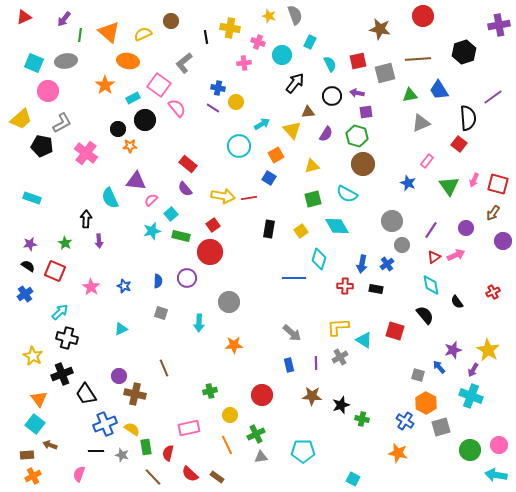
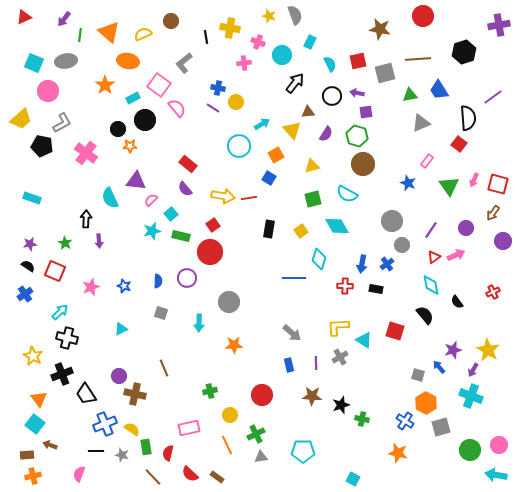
pink star at (91, 287): rotated 18 degrees clockwise
orange cross at (33, 476): rotated 14 degrees clockwise
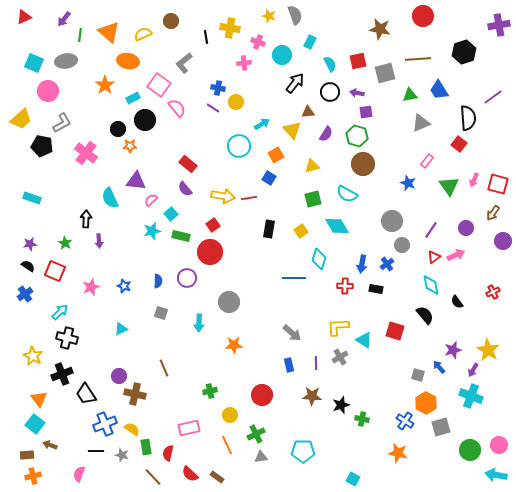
black circle at (332, 96): moved 2 px left, 4 px up
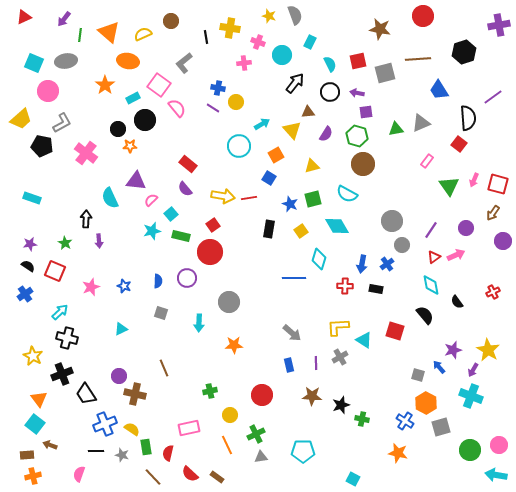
green triangle at (410, 95): moved 14 px left, 34 px down
blue star at (408, 183): moved 118 px left, 21 px down
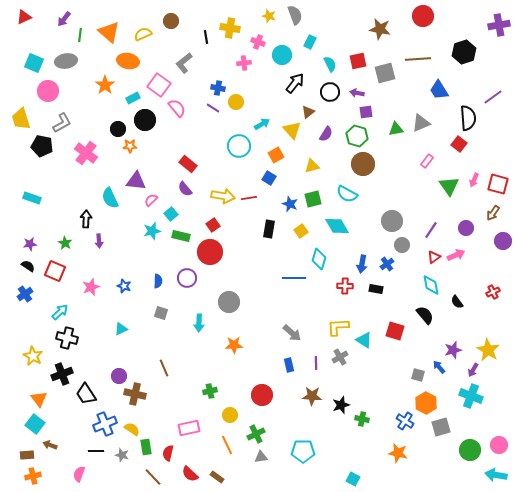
brown triangle at (308, 112): rotated 32 degrees counterclockwise
yellow trapezoid at (21, 119): rotated 115 degrees clockwise
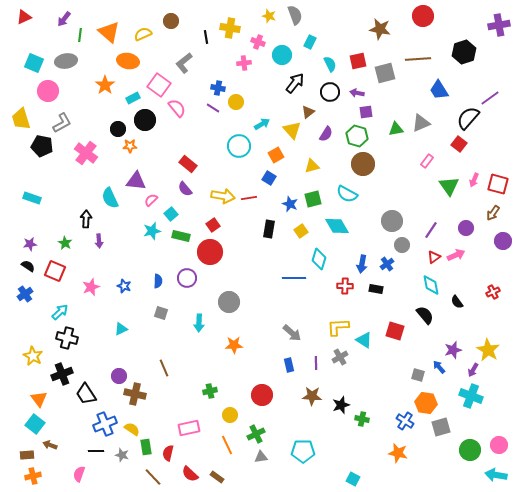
purple line at (493, 97): moved 3 px left, 1 px down
black semicircle at (468, 118): rotated 135 degrees counterclockwise
orange hexagon at (426, 403): rotated 20 degrees counterclockwise
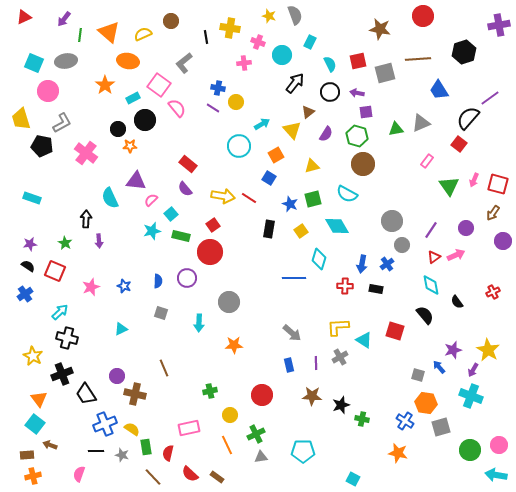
red line at (249, 198): rotated 42 degrees clockwise
purple circle at (119, 376): moved 2 px left
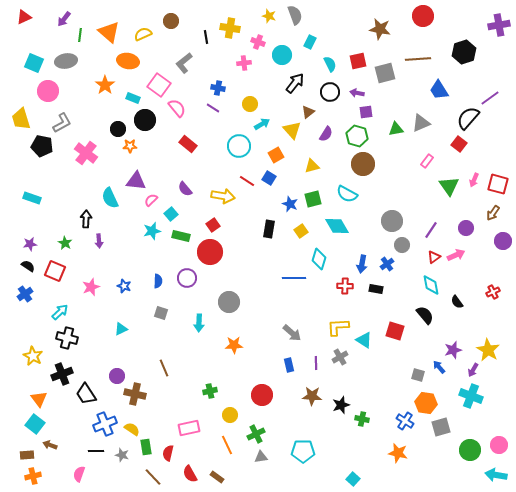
cyan rectangle at (133, 98): rotated 48 degrees clockwise
yellow circle at (236, 102): moved 14 px right, 2 px down
red rectangle at (188, 164): moved 20 px up
red line at (249, 198): moved 2 px left, 17 px up
red semicircle at (190, 474): rotated 18 degrees clockwise
cyan square at (353, 479): rotated 16 degrees clockwise
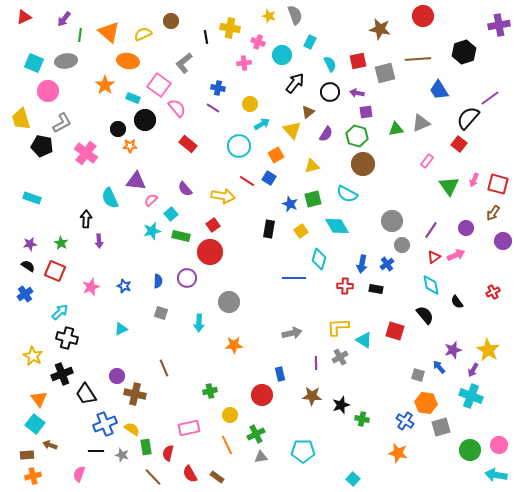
green star at (65, 243): moved 4 px left
gray arrow at (292, 333): rotated 54 degrees counterclockwise
blue rectangle at (289, 365): moved 9 px left, 9 px down
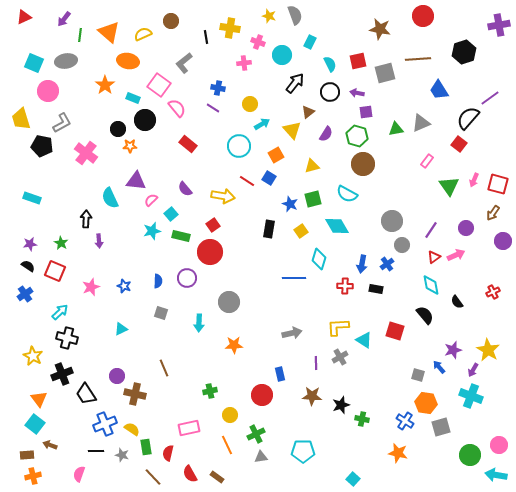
green circle at (470, 450): moved 5 px down
